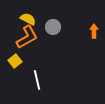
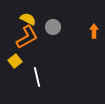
white line: moved 3 px up
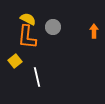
orange L-shape: rotated 125 degrees clockwise
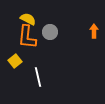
gray circle: moved 3 px left, 5 px down
white line: moved 1 px right
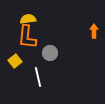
yellow semicircle: rotated 35 degrees counterclockwise
gray circle: moved 21 px down
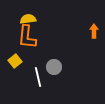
gray circle: moved 4 px right, 14 px down
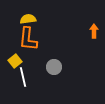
orange L-shape: moved 1 px right, 2 px down
white line: moved 15 px left
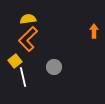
orange L-shape: rotated 40 degrees clockwise
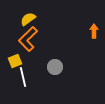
yellow semicircle: rotated 28 degrees counterclockwise
yellow square: rotated 16 degrees clockwise
gray circle: moved 1 px right
